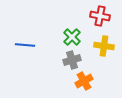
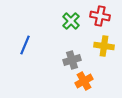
green cross: moved 1 px left, 16 px up
blue line: rotated 72 degrees counterclockwise
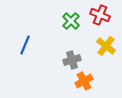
red cross: moved 1 px up; rotated 12 degrees clockwise
yellow cross: moved 2 px right; rotated 30 degrees clockwise
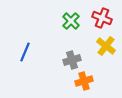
red cross: moved 2 px right, 3 px down
blue line: moved 7 px down
orange cross: rotated 12 degrees clockwise
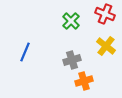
red cross: moved 3 px right, 4 px up
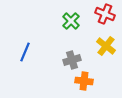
orange cross: rotated 24 degrees clockwise
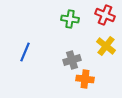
red cross: moved 1 px down
green cross: moved 1 px left, 2 px up; rotated 36 degrees counterclockwise
orange cross: moved 1 px right, 2 px up
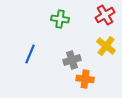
red cross: rotated 36 degrees clockwise
green cross: moved 10 px left
blue line: moved 5 px right, 2 px down
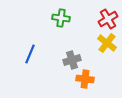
red cross: moved 3 px right, 4 px down
green cross: moved 1 px right, 1 px up
yellow cross: moved 1 px right, 3 px up
